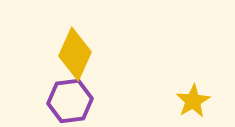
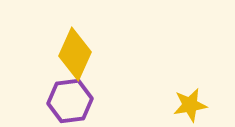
yellow star: moved 3 px left, 4 px down; rotated 20 degrees clockwise
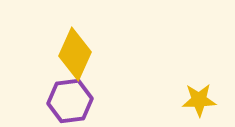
yellow star: moved 9 px right, 5 px up; rotated 8 degrees clockwise
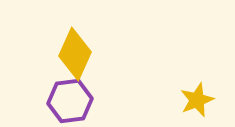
yellow star: moved 2 px left; rotated 20 degrees counterclockwise
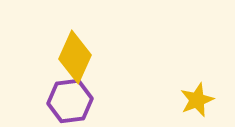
yellow diamond: moved 3 px down
